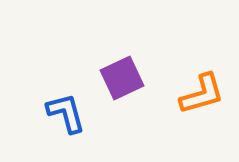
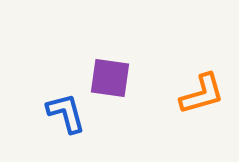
purple square: moved 12 px left; rotated 33 degrees clockwise
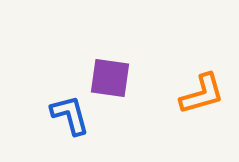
blue L-shape: moved 4 px right, 2 px down
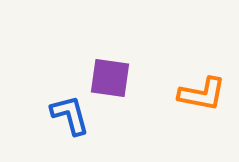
orange L-shape: rotated 27 degrees clockwise
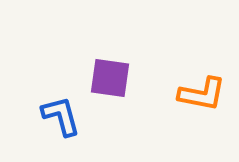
blue L-shape: moved 9 px left, 1 px down
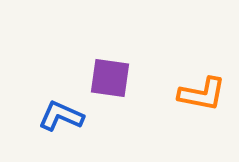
blue L-shape: rotated 51 degrees counterclockwise
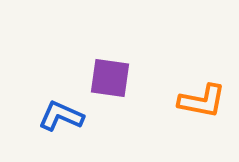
orange L-shape: moved 7 px down
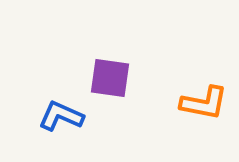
orange L-shape: moved 2 px right, 2 px down
